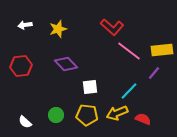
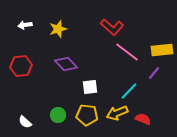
pink line: moved 2 px left, 1 px down
green circle: moved 2 px right
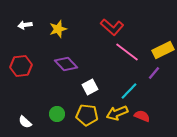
yellow rectangle: moved 1 px right; rotated 20 degrees counterclockwise
white square: rotated 21 degrees counterclockwise
green circle: moved 1 px left, 1 px up
red semicircle: moved 1 px left, 3 px up
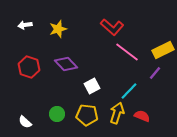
red hexagon: moved 8 px right, 1 px down; rotated 25 degrees clockwise
purple line: moved 1 px right
white square: moved 2 px right, 1 px up
yellow arrow: rotated 130 degrees clockwise
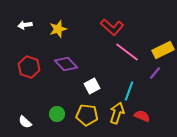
cyan line: rotated 24 degrees counterclockwise
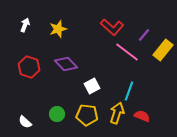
white arrow: rotated 120 degrees clockwise
yellow rectangle: rotated 25 degrees counterclockwise
purple line: moved 11 px left, 38 px up
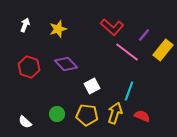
yellow arrow: moved 2 px left
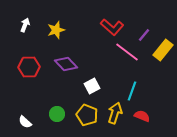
yellow star: moved 2 px left, 1 px down
red hexagon: rotated 20 degrees counterclockwise
cyan line: moved 3 px right
yellow pentagon: rotated 15 degrees clockwise
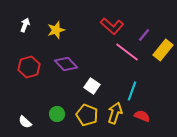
red L-shape: moved 1 px up
red hexagon: rotated 15 degrees counterclockwise
white square: rotated 28 degrees counterclockwise
